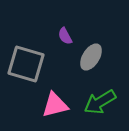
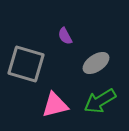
gray ellipse: moved 5 px right, 6 px down; rotated 24 degrees clockwise
green arrow: moved 1 px up
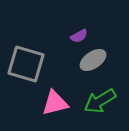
purple semicircle: moved 14 px right; rotated 90 degrees counterclockwise
gray ellipse: moved 3 px left, 3 px up
pink triangle: moved 2 px up
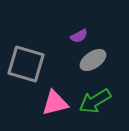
green arrow: moved 5 px left
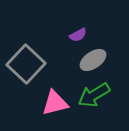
purple semicircle: moved 1 px left, 1 px up
gray square: rotated 27 degrees clockwise
green arrow: moved 1 px left, 6 px up
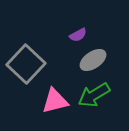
pink triangle: moved 2 px up
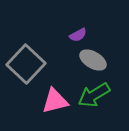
gray ellipse: rotated 64 degrees clockwise
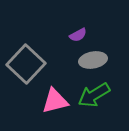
gray ellipse: rotated 40 degrees counterclockwise
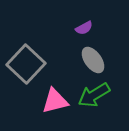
purple semicircle: moved 6 px right, 7 px up
gray ellipse: rotated 64 degrees clockwise
